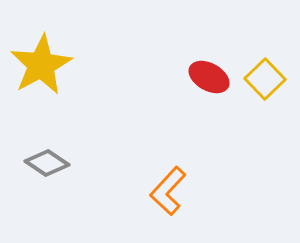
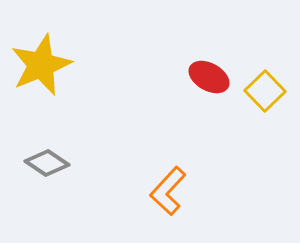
yellow star: rotated 6 degrees clockwise
yellow square: moved 12 px down
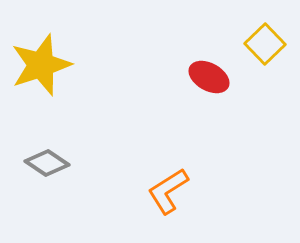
yellow star: rotated 4 degrees clockwise
yellow square: moved 47 px up
orange L-shape: rotated 15 degrees clockwise
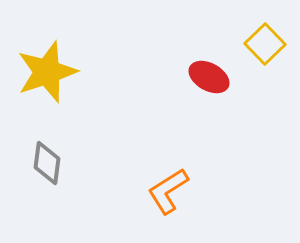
yellow star: moved 6 px right, 7 px down
gray diamond: rotated 63 degrees clockwise
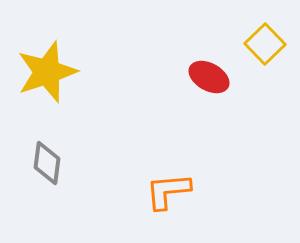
orange L-shape: rotated 27 degrees clockwise
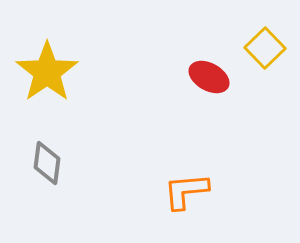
yellow square: moved 4 px down
yellow star: rotated 16 degrees counterclockwise
orange L-shape: moved 18 px right
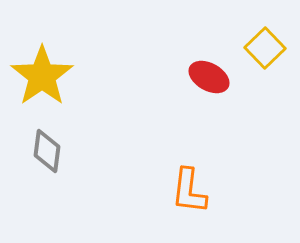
yellow star: moved 5 px left, 4 px down
gray diamond: moved 12 px up
orange L-shape: moved 3 px right; rotated 78 degrees counterclockwise
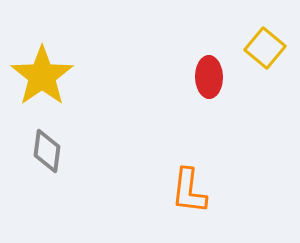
yellow square: rotated 6 degrees counterclockwise
red ellipse: rotated 60 degrees clockwise
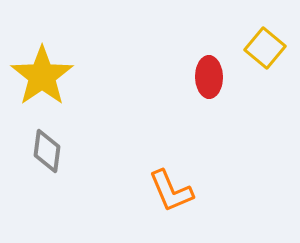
orange L-shape: moved 18 px left; rotated 30 degrees counterclockwise
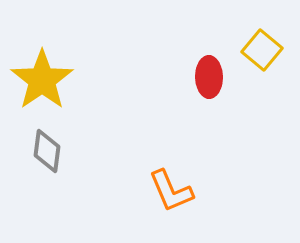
yellow square: moved 3 px left, 2 px down
yellow star: moved 4 px down
